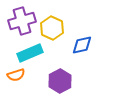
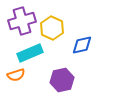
purple hexagon: moved 2 px right, 1 px up; rotated 15 degrees clockwise
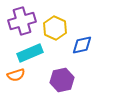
yellow hexagon: moved 3 px right
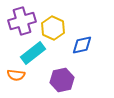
yellow hexagon: moved 2 px left
cyan rectangle: moved 3 px right; rotated 15 degrees counterclockwise
orange semicircle: rotated 24 degrees clockwise
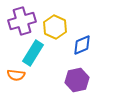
yellow hexagon: moved 2 px right, 1 px up
blue diamond: rotated 10 degrees counterclockwise
cyan rectangle: rotated 20 degrees counterclockwise
purple hexagon: moved 15 px right
